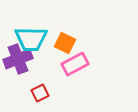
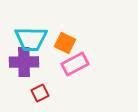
purple cross: moved 6 px right, 3 px down; rotated 20 degrees clockwise
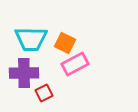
purple cross: moved 11 px down
red square: moved 4 px right
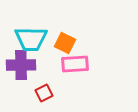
pink rectangle: rotated 24 degrees clockwise
purple cross: moved 3 px left, 8 px up
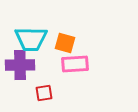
orange square: rotated 10 degrees counterclockwise
purple cross: moved 1 px left
red square: rotated 18 degrees clockwise
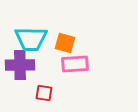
red square: rotated 18 degrees clockwise
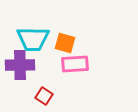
cyan trapezoid: moved 2 px right
red square: moved 3 px down; rotated 24 degrees clockwise
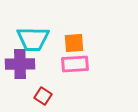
orange square: moved 9 px right; rotated 20 degrees counterclockwise
purple cross: moved 1 px up
red square: moved 1 px left
